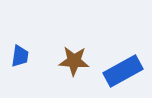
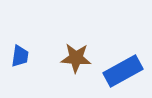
brown star: moved 2 px right, 3 px up
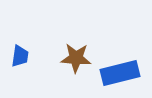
blue rectangle: moved 3 px left, 2 px down; rotated 15 degrees clockwise
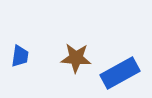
blue rectangle: rotated 15 degrees counterclockwise
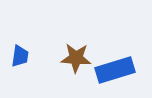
blue rectangle: moved 5 px left, 3 px up; rotated 12 degrees clockwise
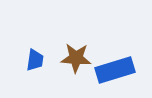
blue trapezoid: moved 15 px right, 4 px down
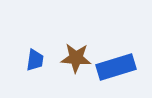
blue rectangle: moved 1 px right, 3 px up
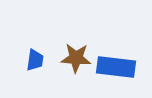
blue rectangle: rotated 24 degrees clockwise
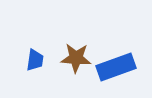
blue rectangle: rotated 27 degrees counterclockwise
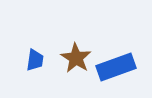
brown star: rotated 28 degrees clockwise
